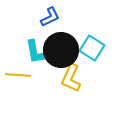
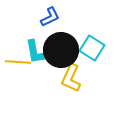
yellow line: moved 13 px up
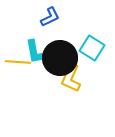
black circle: moved 1 px left, 8 px down
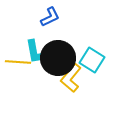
cyan square: moved 12 px down
black circle: moved 2 px left
yellow L-shape: rotated 16 degrees clockwise
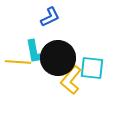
cyan square: moved 8 px down; rotated 25 degrees counterclockwise
yellow L-shape: moved 2 px down
